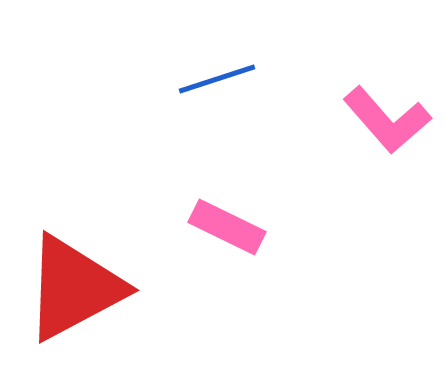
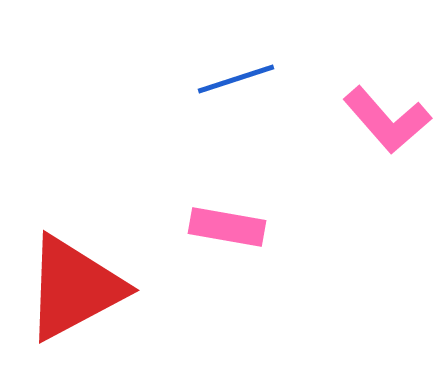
blue line: moved 19 px right
pink rectangle: rotated 16 degrees counterclockwise
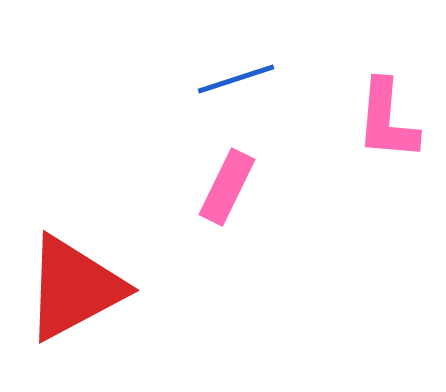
pink L-shape: rotated 46 degrees clockwise
pink rectangle: moved 40 px up; rotated 74 degrees counterclockwise
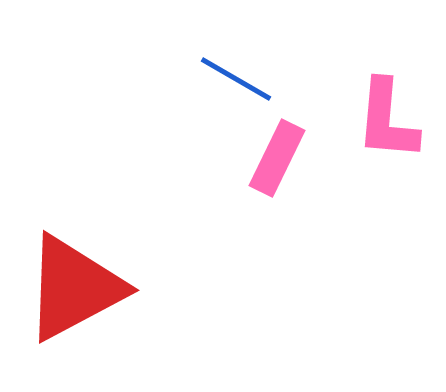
blue line: rotated 48 degrees clockwise
pink rectangle: moved 50 px right, 29 px up
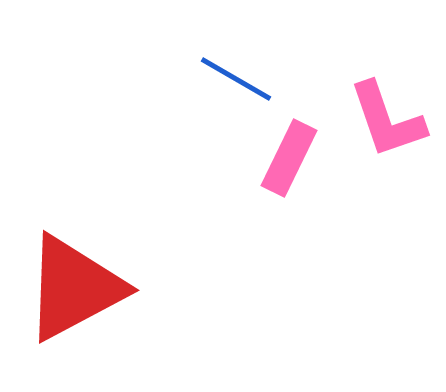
pink L-shape: rotated 24 degrees counterclockwise
pink rectangle: moved 12 px right
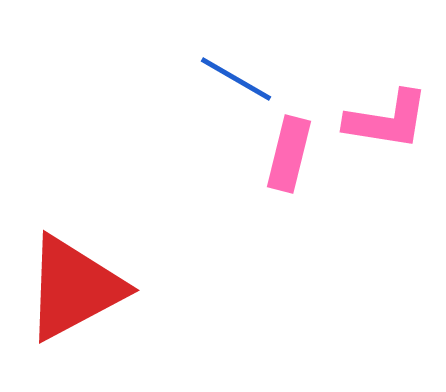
pink L-shape: rotated 62 degrees counterclockwise
pink rectangle: moved 4 px up; rotated 12 degrees counterclockwise
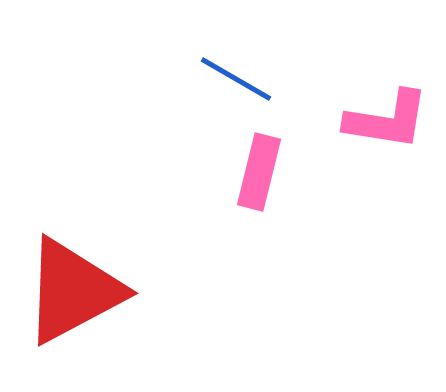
pink rectangle: moved 30 px left, 18 px down
red triangle: moved 1 px left, 3 px down
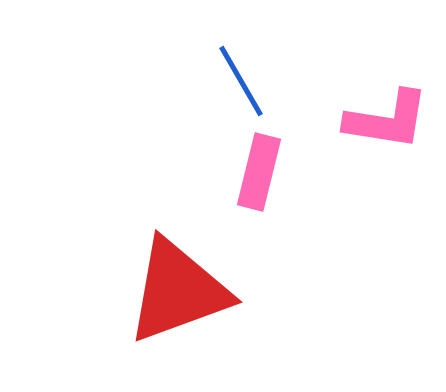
blue line: moved 5 px right, 2 px down; rotated 30 degrees clockwise
red triangle: moved 105 px right; rotated 8 degrees clockwise
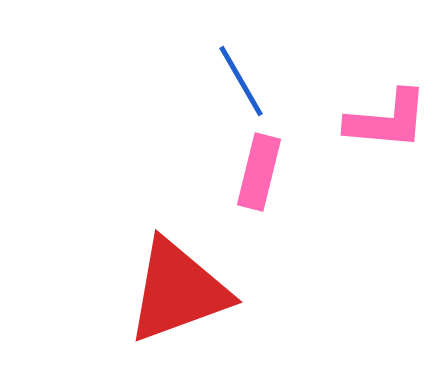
pink L-shape: rotated 4 degrees counterclockwise
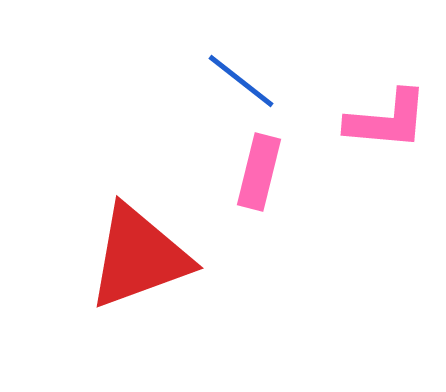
blue line: rotated 22 degrees counterclockwise
red triangle: moved 39 px left, 34 px up
